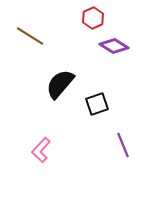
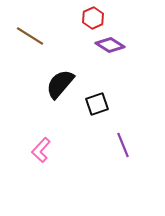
purple diamond: moved 4 px left, 1 px up
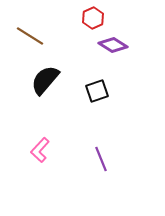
purple diamond: moved 3 px right
black semicircle: moved 15 px left, 4 px up
black square: moved 13 px up
purple line: moved 22 px left, 14 px down
pink L-shape: moved 1 px left
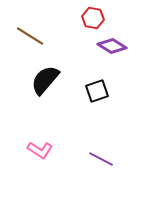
red hexagon: rotated 25 degrees counterclockwise
purple diamond: moved 1 px left, 1 px down
pink L-shape: rotated 100 degrees counterclockwise
purple line: rotated 40 degrees counterclockwise
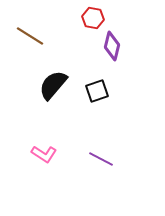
purple diamond: rotated 72 degrees clockwise
black semicircle: moved 8 px right, 5 px down
pink L-shape: moved 4 px right, 4 px down
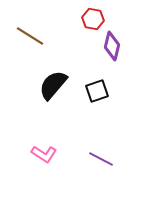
red hexagon: moved 1 px down
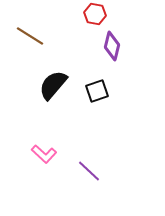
red hexagon: moved 2 px right, 5 px up
pink L-shape: rotated 10 degrees clockwise
purple line: moved 12 px left, 12 px down; rotated 15 degrees clockwise
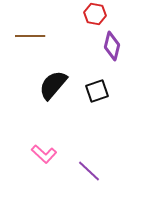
brown line: rotated 32 degrees counterclockwise
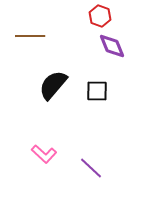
red hexagon: moved 5 px right, 2 px down; rotated 10 degrees clockwise
purple diamond: rotated 36 degrees counterclockwise
black square: rotated 20 degrees clockwise
purple line: moved 2 px right, 3 px up
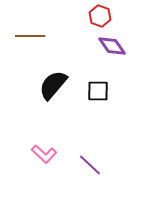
purple diamond: rotated 12 degrees counterclockwise
black square: moved 1 px right
purple line: moved 1 px left, 3 px up
